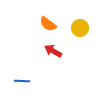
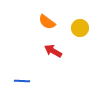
orange semicircle: moved 1 px left, 2 px up
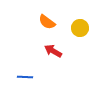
blue line: moved 3 px right, 4 px up
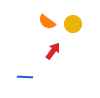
yellow circle: moved 7 px left, 4 px up
red arrow: rotated 96 degrees clockwise
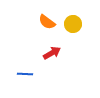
red arrow: moved 1 px left, 2 px down; rotated 24 degrees clockwise
blue line: moved 3 px up
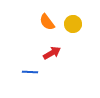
orange semicircle: rotated 18 degrees clockwise
blue line: moved 5 px right, 2 px up
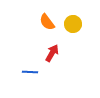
red arrow: rotated 30 degrees counterclockwise
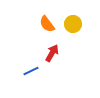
orange semicircle: moved 2 px down
blue line: moved 1 px right, 1 px up; rotated 28 degrees counterclockwise
